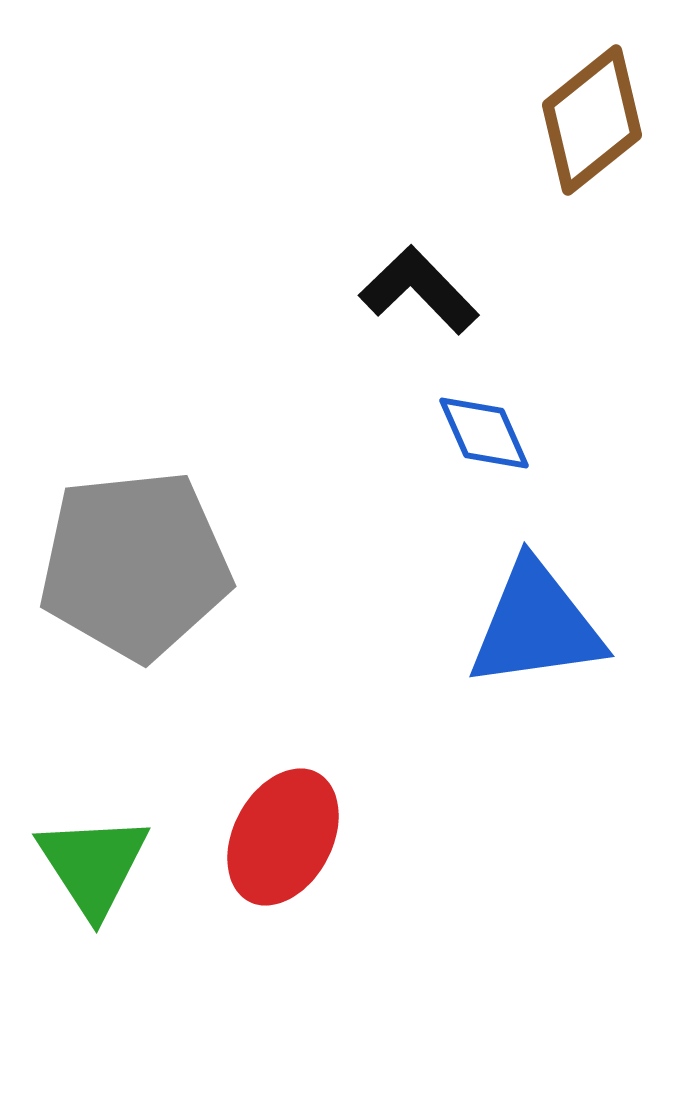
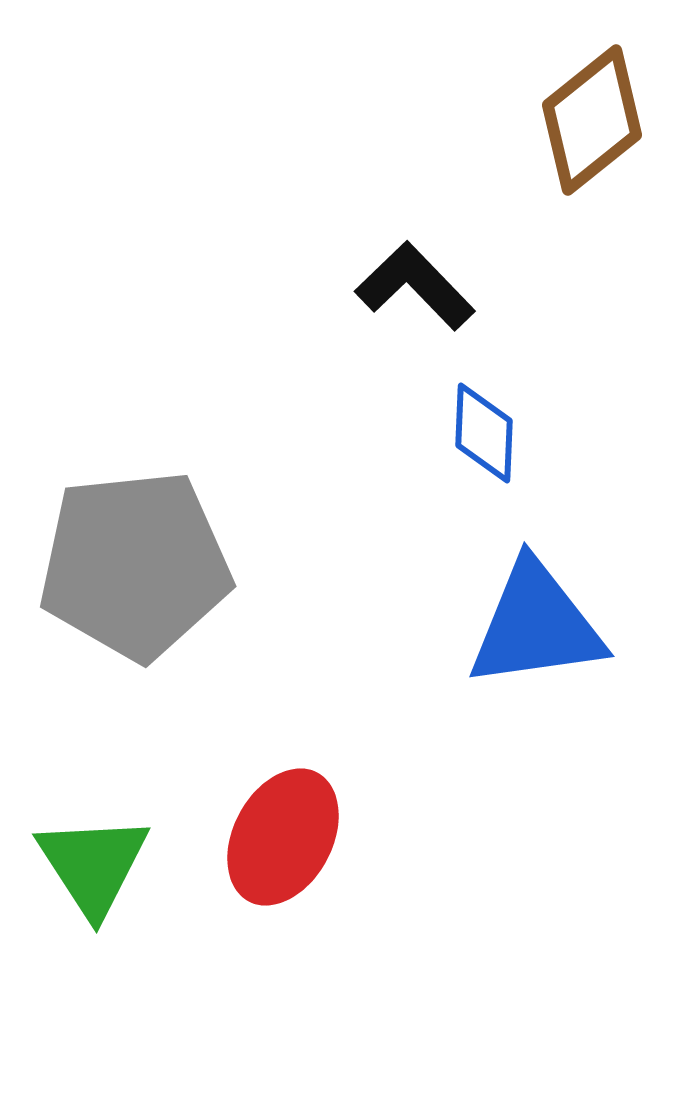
black L-shape: moved 4 px left, 4 px up
blue diamond: rotated 26 degrees clockwise
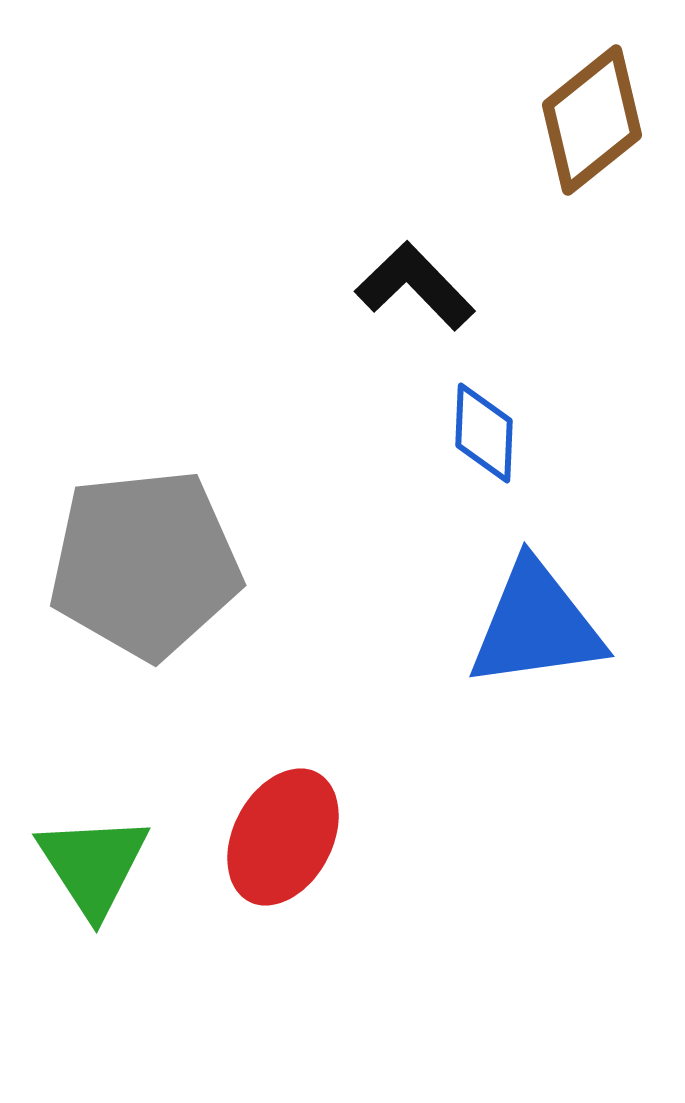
gray pentagon: moved 10 px right, 1 px up
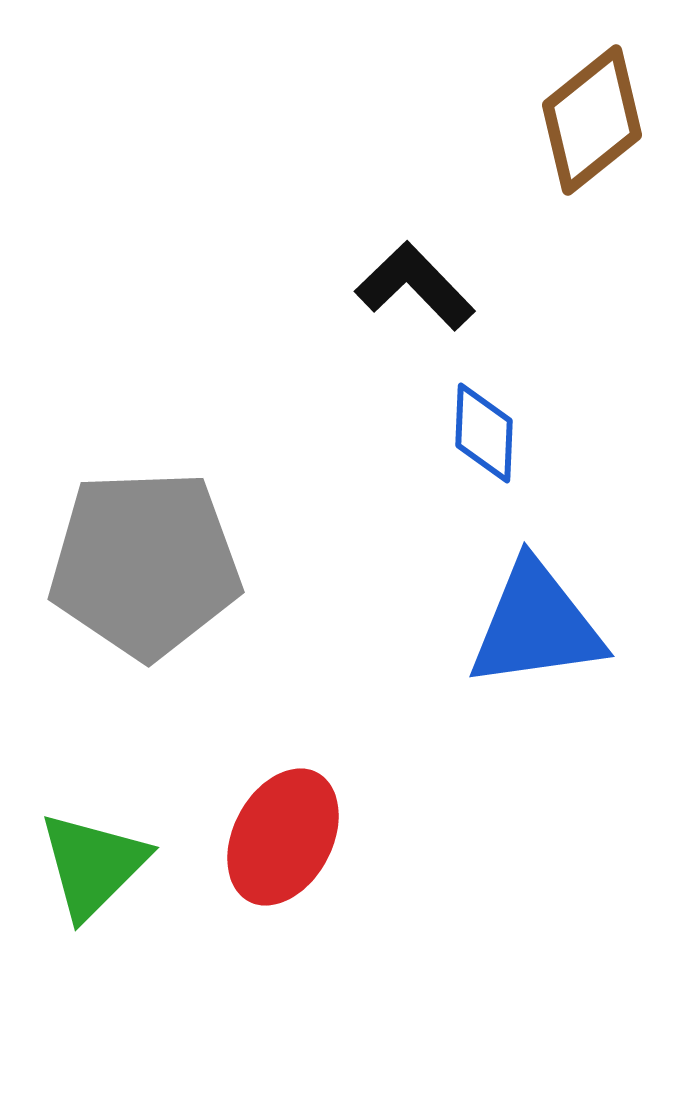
gray pentagon: rotated 4 degrees clockwise
green triangle: rotated 18 degrees clockwise
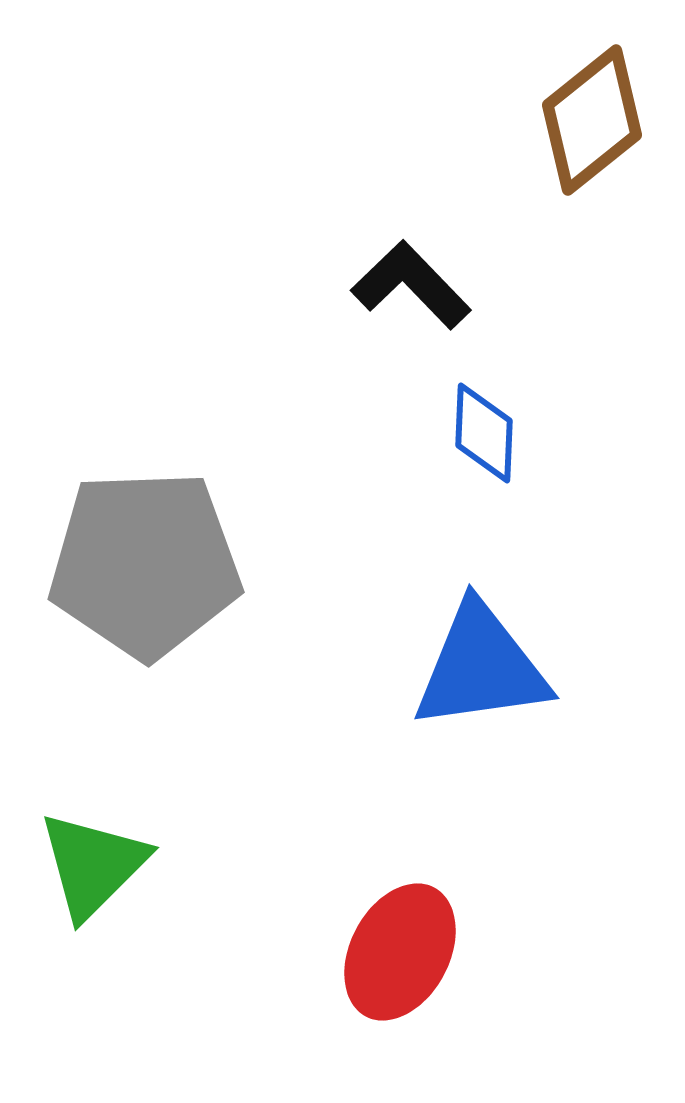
black L-shape: moved 4 px left, 1 px up
blue triangle: moved 55 px left, 42 px down
red ellipse: moved 117 px right, 115 px down
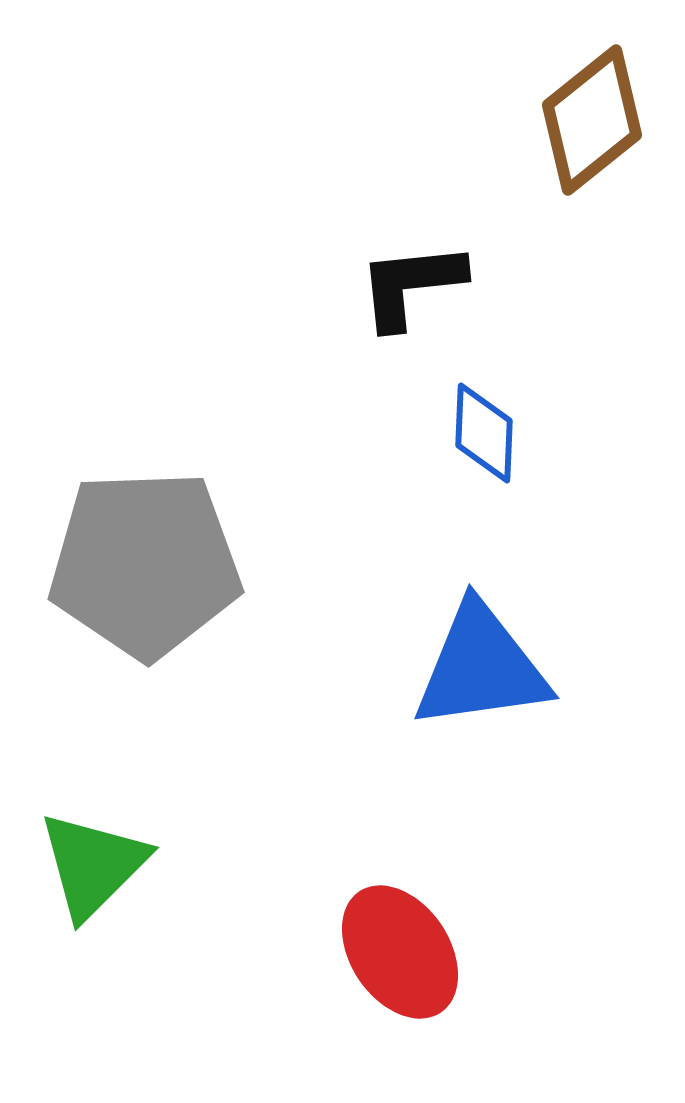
black L-shape: rotated 52 degrees counterclockwise
red ellipse: rotated 62 degrees counterclockwise
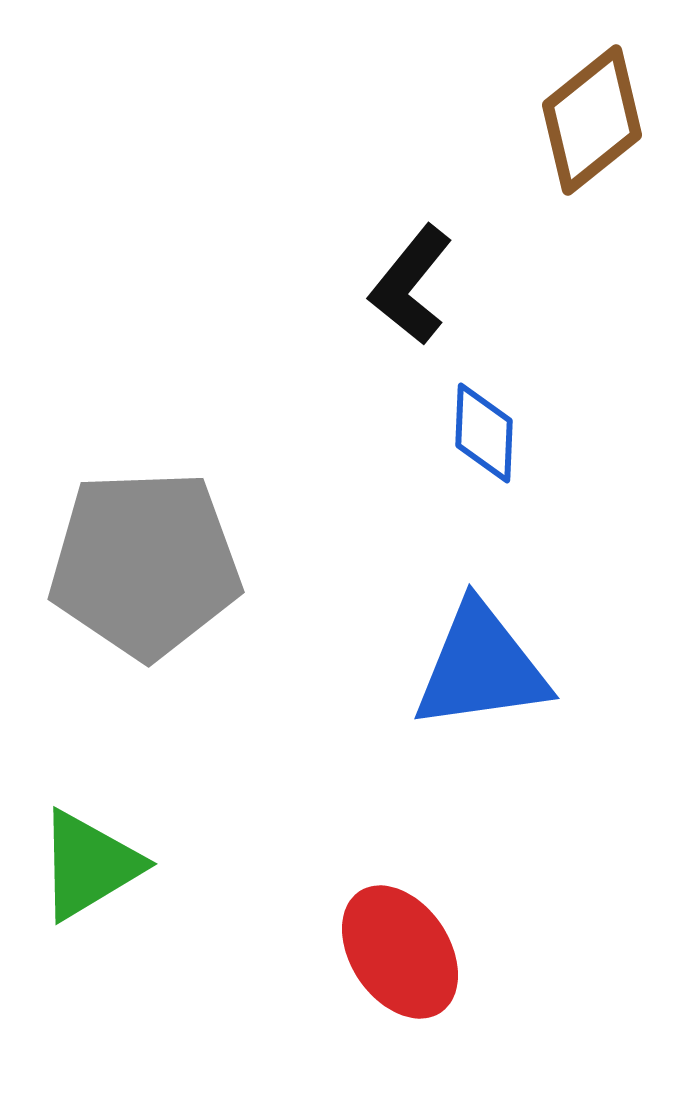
black L-shape: rotated 45 degrees counterclockwise
green triangle: moved 4 px left; rotated 14 degrees clockwise
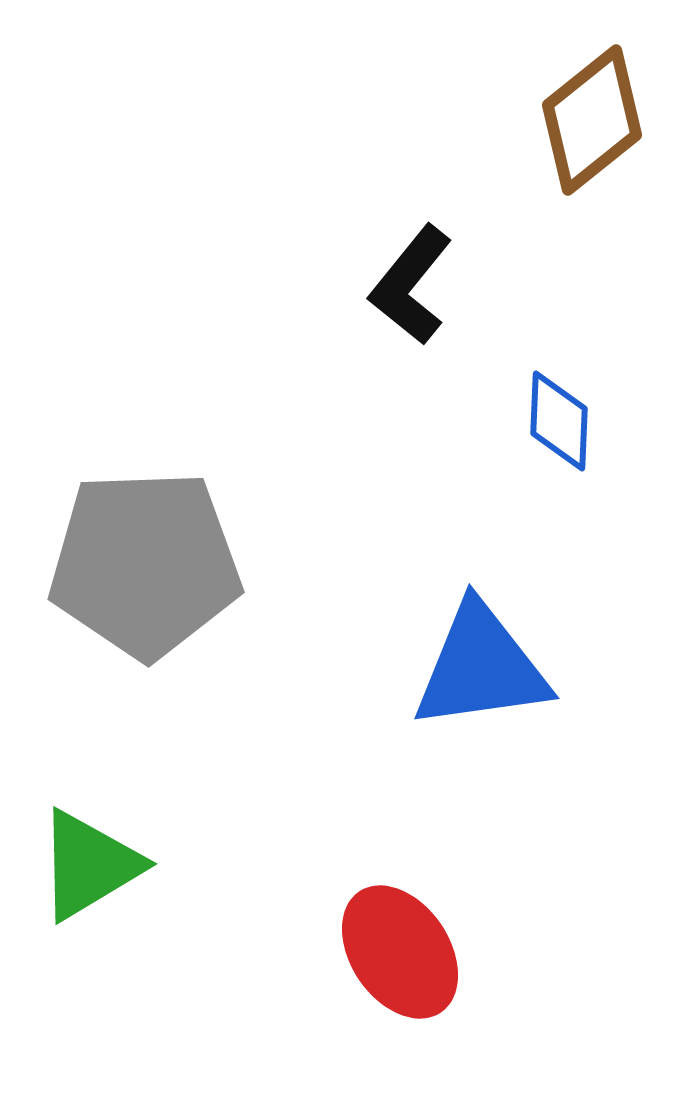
blue diamond: moved 75 px right, 12 px up
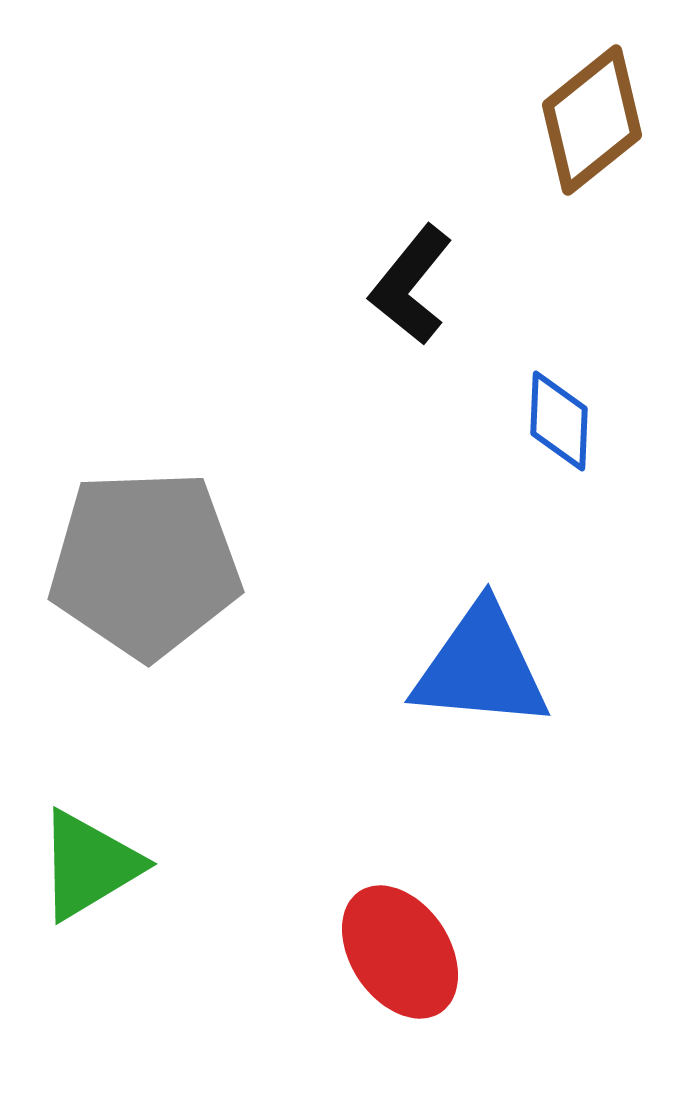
blue triangle: rotated 13 degrees clockwise
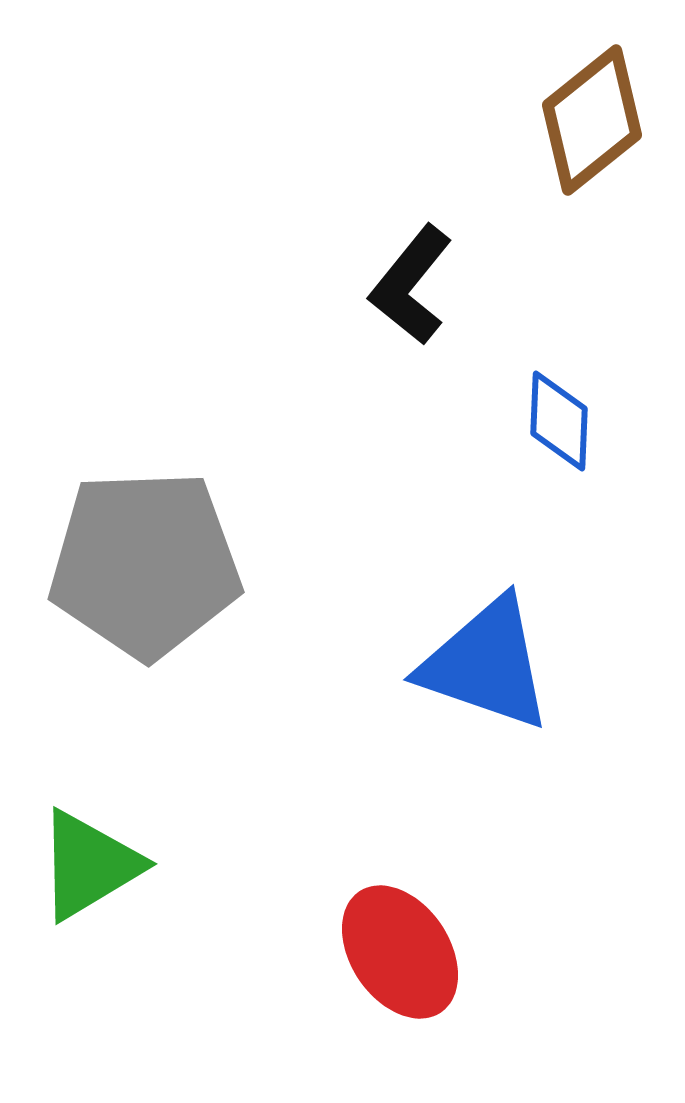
blue triangle: moved 5 px right, 3 px up; rotated 14 degrees clockwise
